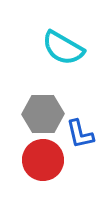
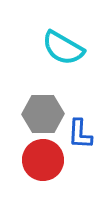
blue L-shape: rotated 16 degrees clockwise
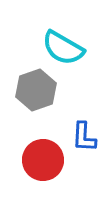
gray hexagon: moved 7 px left, 24 px up; rotated 18 degrees counterclockwise
blue L-shape: moved 4 px right, 3 px down
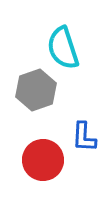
cyan semicircle: rotated 42 degrees clockwise
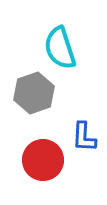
cyan semicircle: moved 3 px left
gray hexagon: moved 2 px left, 3 px down
